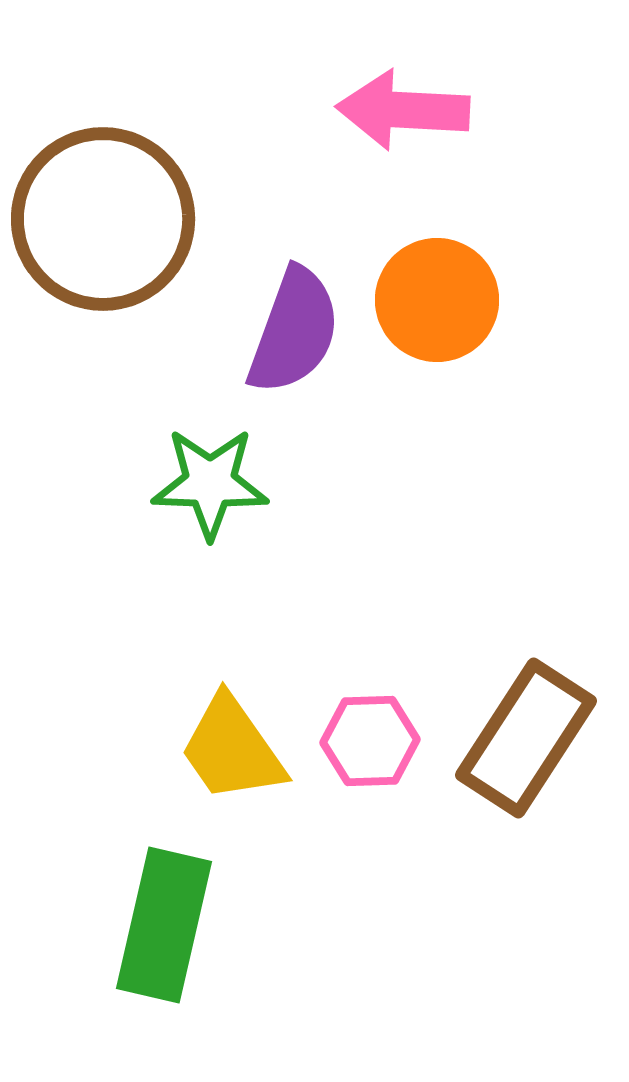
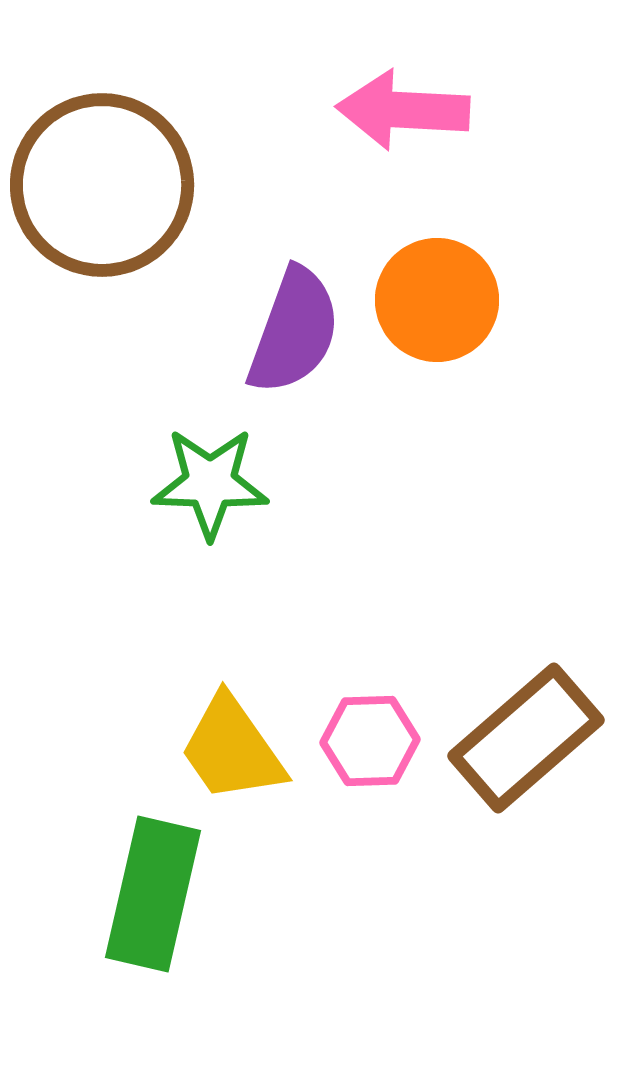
brown circle: moved 1 px left, 34 px up
brown rectangle: rotated 16 degrees clockwise
green rectangle: moved 11 px left, 31 px up
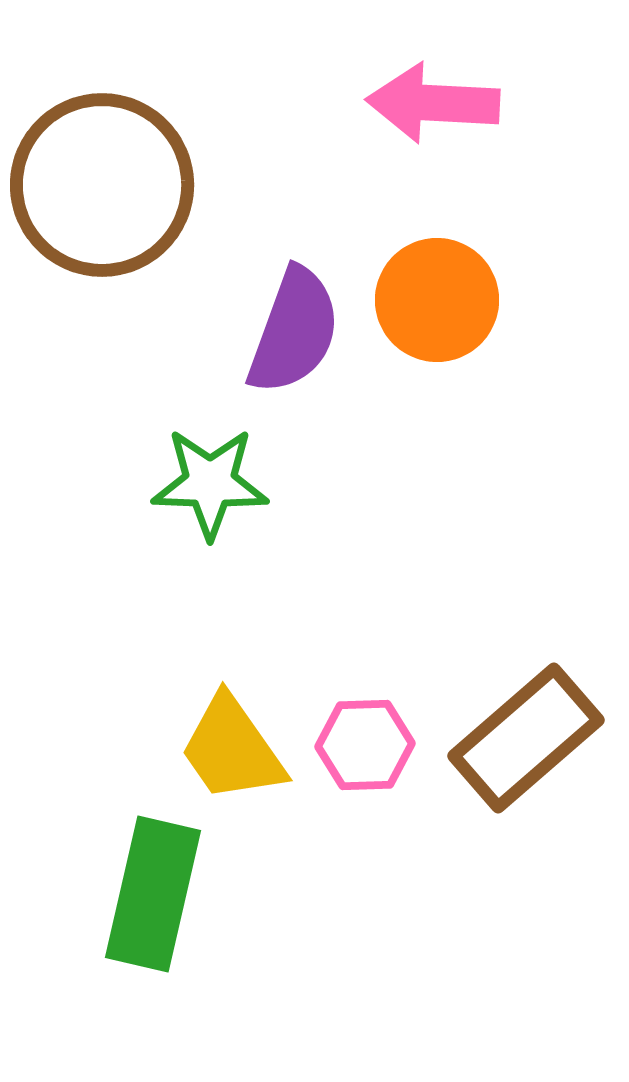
pink arrow: moved 30 px right, 7 px up
pink hexagon: moved 5 px left, 4 px down
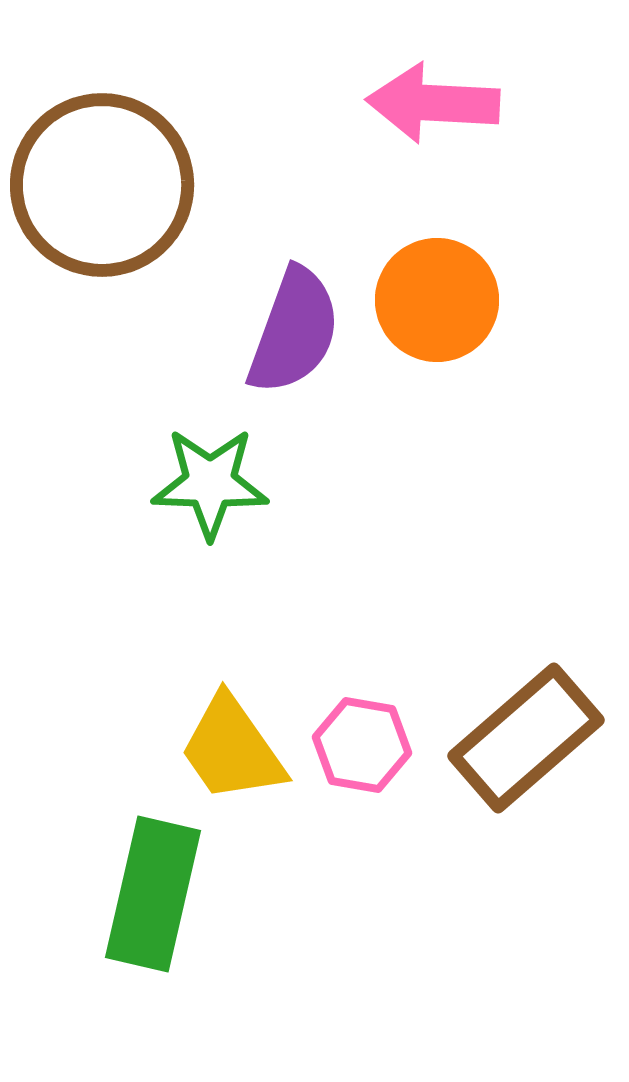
pink hexagon: moved 3 px left; rotated 12 degrees clockwise
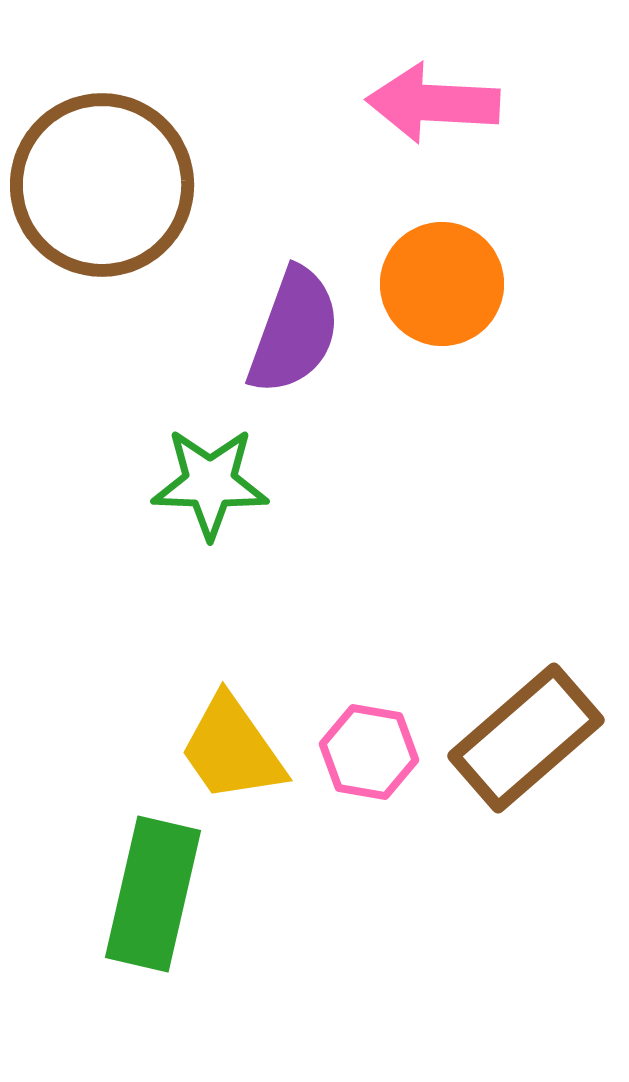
orange circle: moved 5 px right, 16 px up
pink hexagon: moved 7 px right, 7 px down
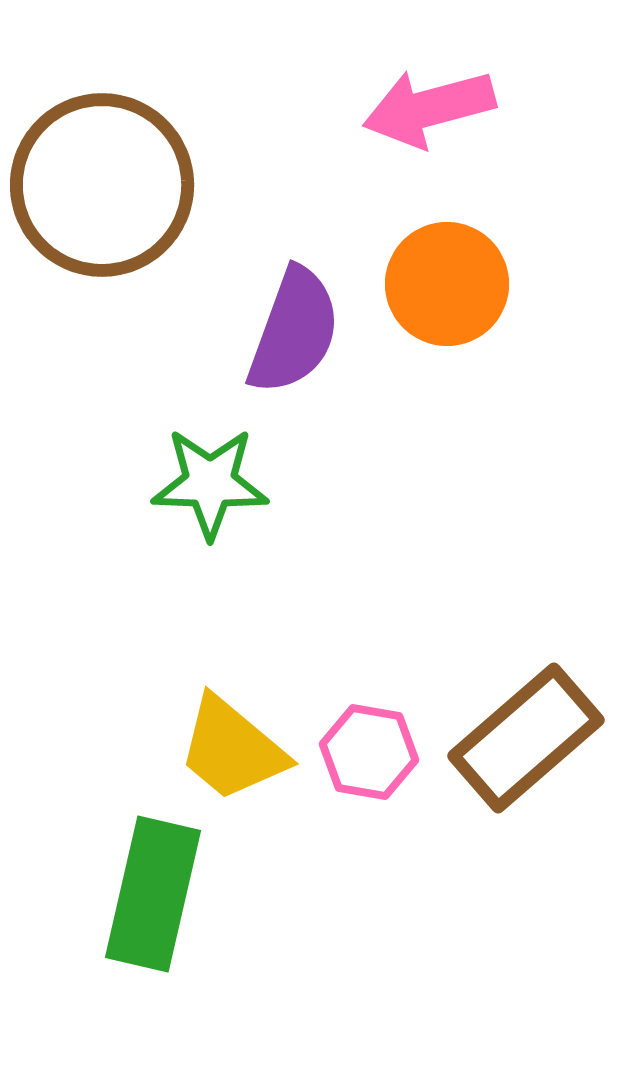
pink arrow: moved 4 px left, 5 px down; rotated 18 degrees counterclockwise
orange circle: moved 5 px right
yellow trapezoid: rotated 15 degrees counterclockwise
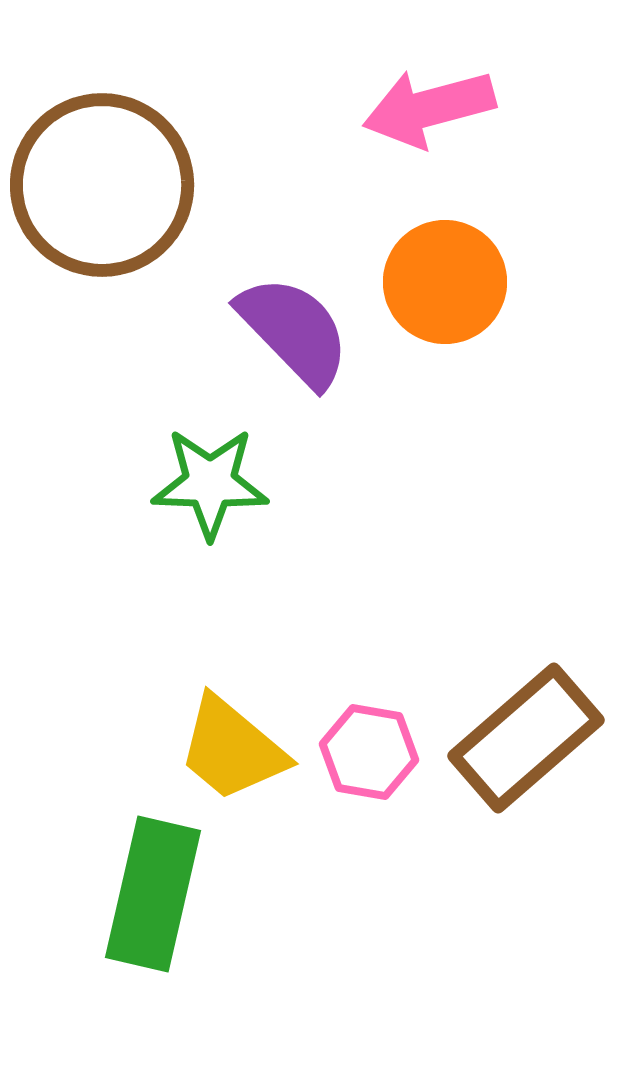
orange circle: moved 2 px left, 2 px up
purple semicircle: rotated 64 degrees counterclockwise
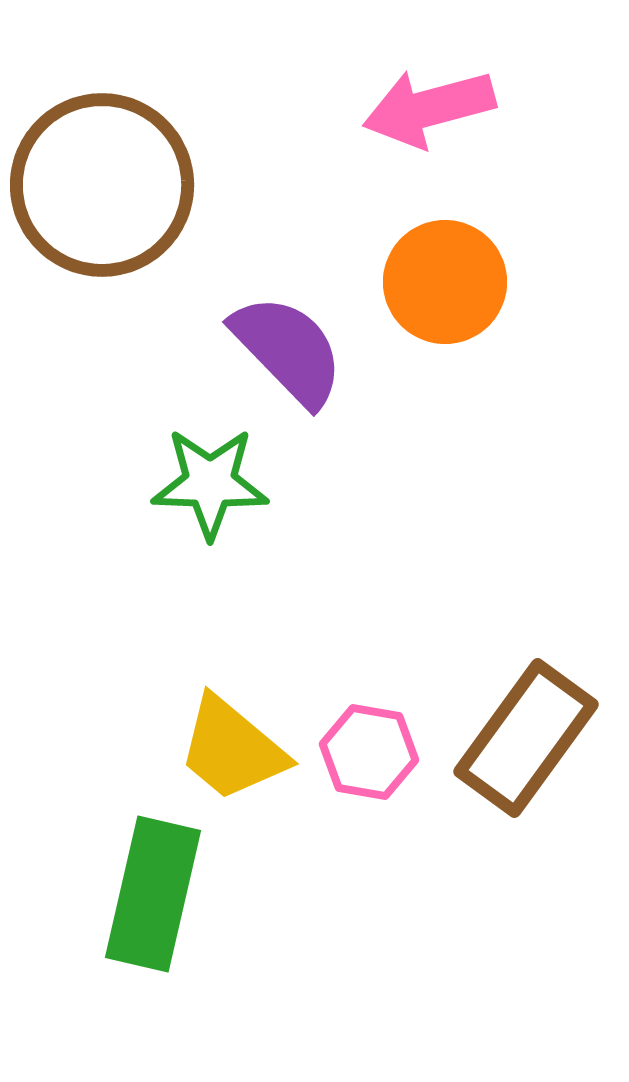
purple semicircle: moved 6 px left, 19 px down
brown rectangle: rotated 13 degrees counterclockwise
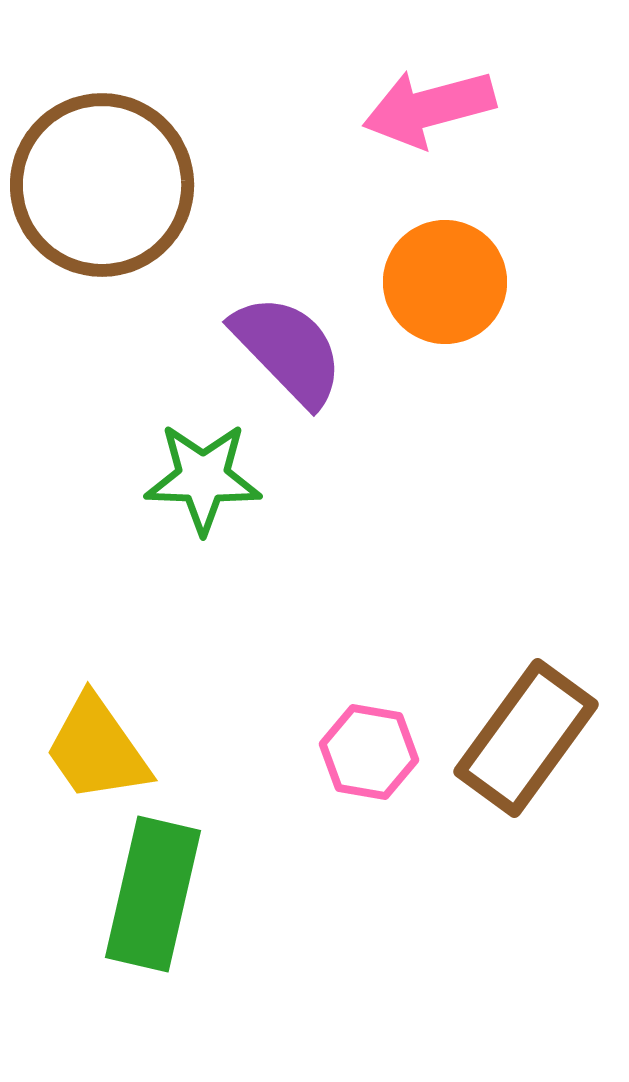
green star: moved 7 px left, 5 px up
yellow trapezoid: moved 135 px left; rotated 15 degrees clockwise
